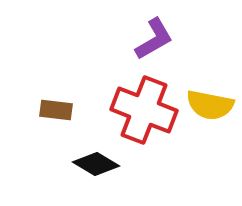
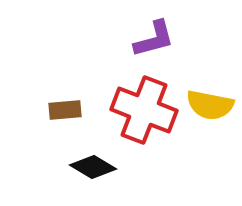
purple L-shape: rotated 15 degrees clockwise
brown rectangle: moved 9 px right; rotated 12 degrees counterclockwise
black diamond: moved 3 px left, 3 px down
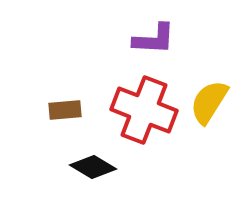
purple L-shape: rotated 18 degrees clockwise
yellow semicircle: moved 1 px left, 3 px up; rotated 111 degrees clockwise
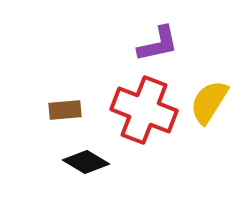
purple L-shape: moved 4 px right, 5 px down; rotated 15 degrees counterclockwise
black diamond: moved 7 px left, 5 px up
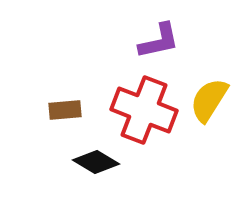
purple L-shape: moved 1 px right, 3 px up
yellow semicircle: moved 2 px up
black diamond: moved 10 px right
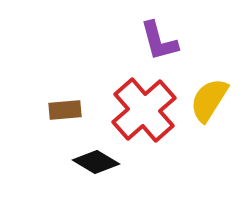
purple L-shape: rotated 87 degrees clockwise
red cross: rotated 28 degrees clockwise
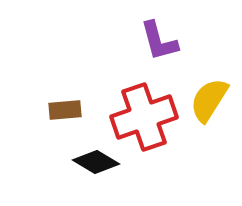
red cross: moved 7 px down; rotated 22 degrees clockwise
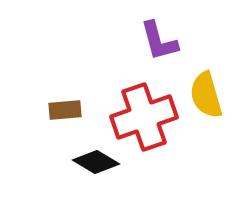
yellow semicircle: moved 3 px left, 5 px up; rotated 48 degrees counterclockwise
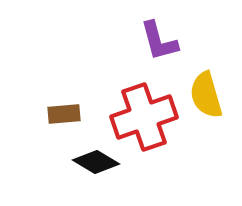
brown rectangle: moved 1 px left, 4 px down
